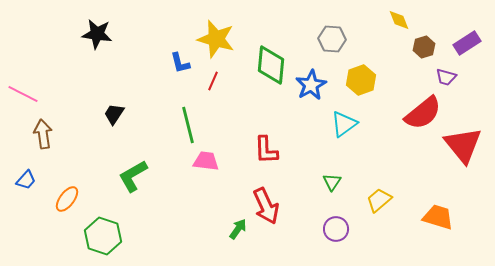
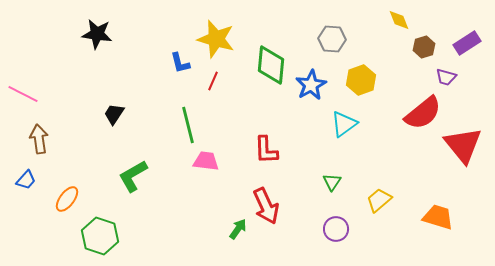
brown arrow: moved 4 px left, 5 px down
green hexagon: moved 3 px left
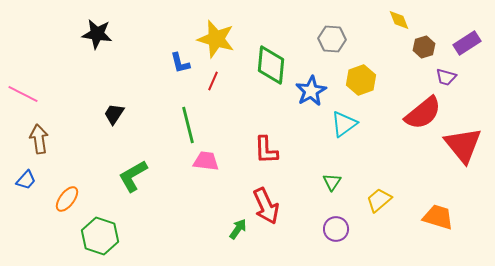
blue star: moved 6 px down
